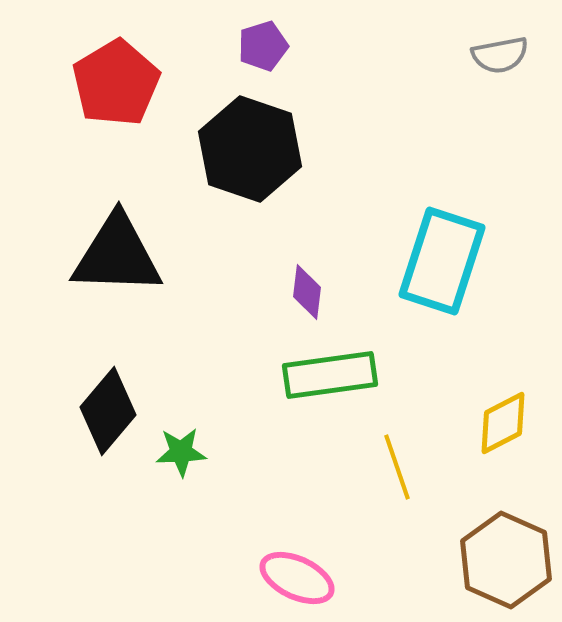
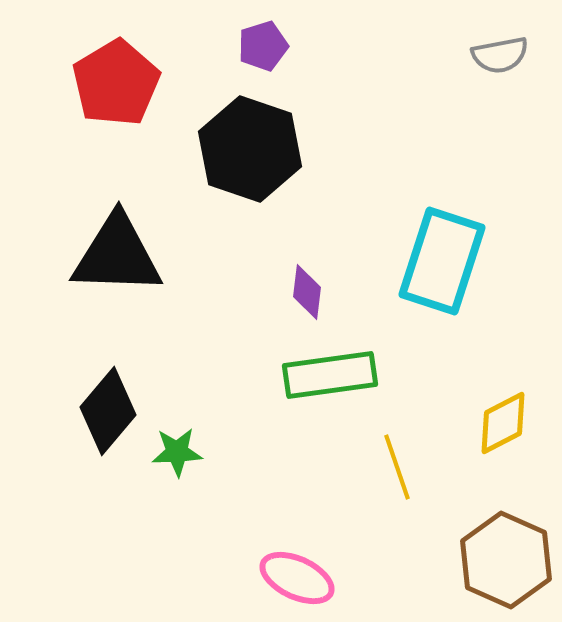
green star: moved 4 px left
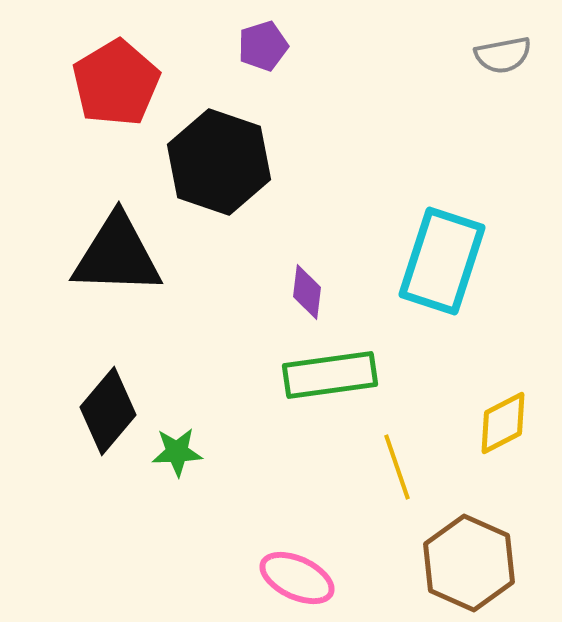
gray semicircle: moved 3 px right
black hexagon: moved 31 px left, 13 px down
brown hexagon: moved 37 px left, 3 px down
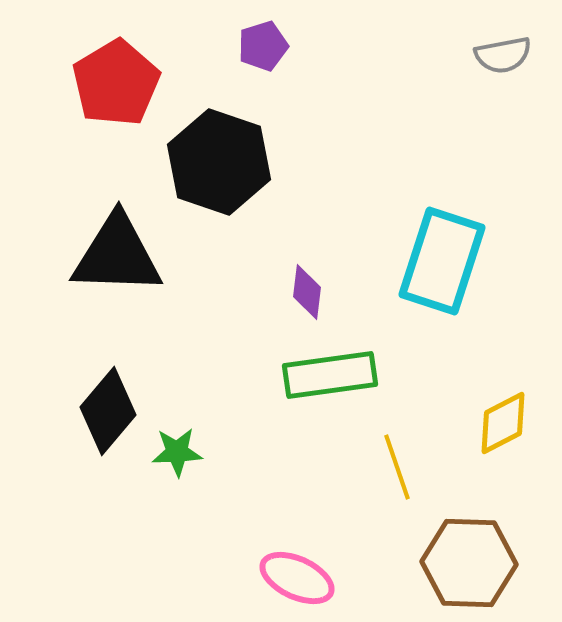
brown hexagon: rotated 22 degrees counterclockwise
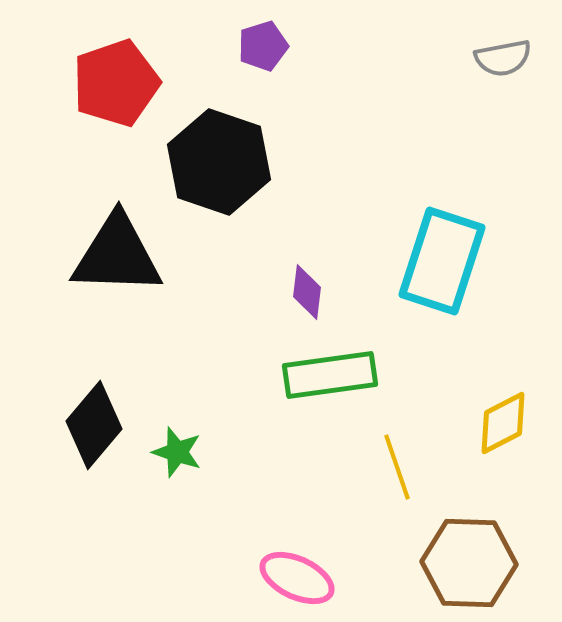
gray semicircle: moved 3 px down
red pentagon: rotated 12 degrees clockwise
black diamond: moved 14 px left, 14 px down
green star: rotated 21 degrees clockwise
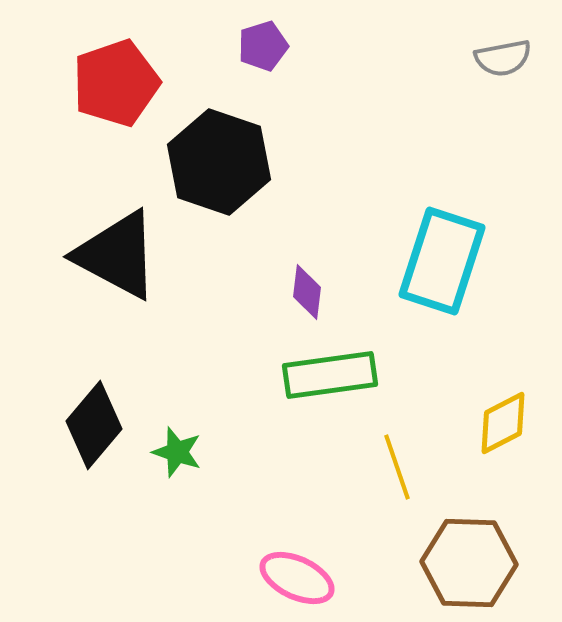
black triangle: rotated 26 degrees clockwise
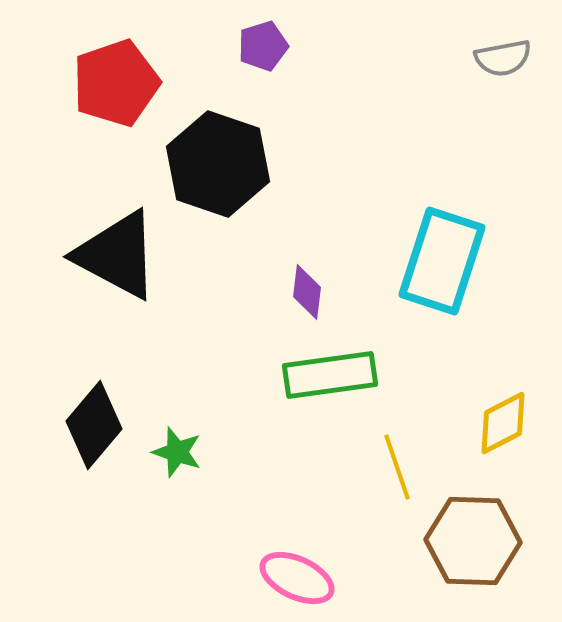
black hexagon: moved 1 px left, 2 px down
brown hexagon: moved 4 px right, 22 px up
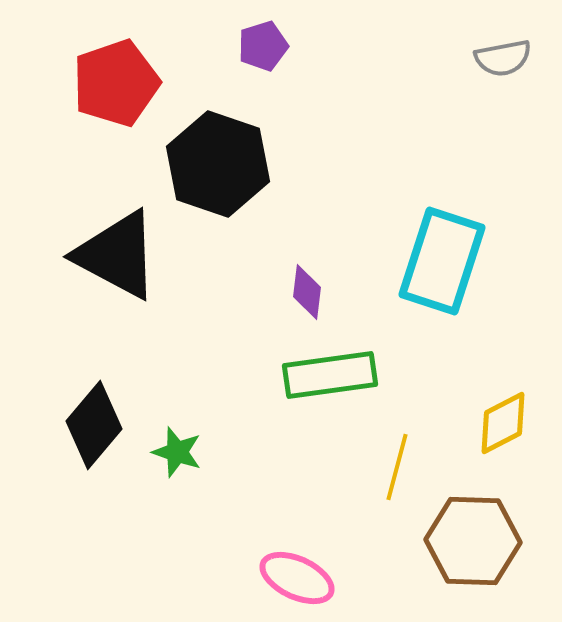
yellow line: rotated 34 degrees clockwise
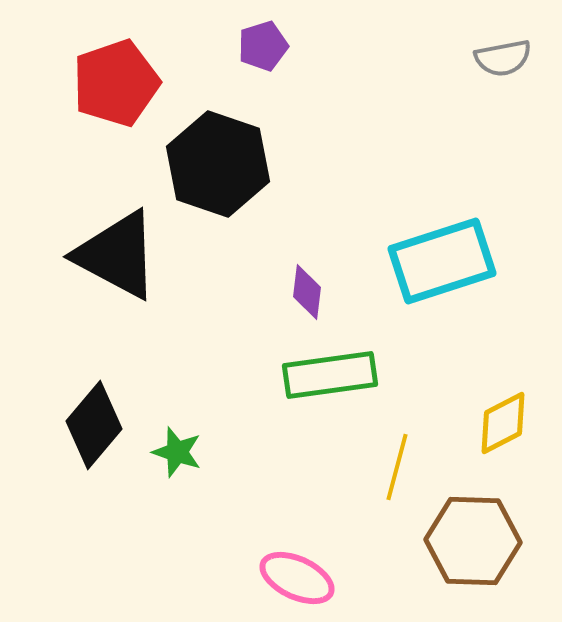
cyan rectangle: rotated 54 degrees clockwise
